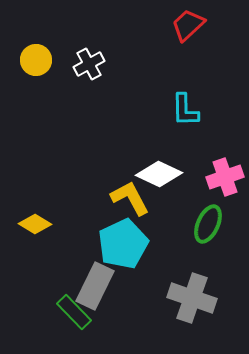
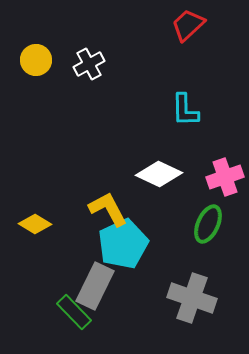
yellow L-shape: moved 22 px left, 11 px down
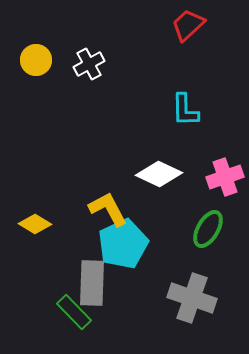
green ellipse: moved 5 px down; rotated 6 degrees clockwise
gray rectangle: moved 3 px left, 3 px up; rotated 24 degrees counterclockwise
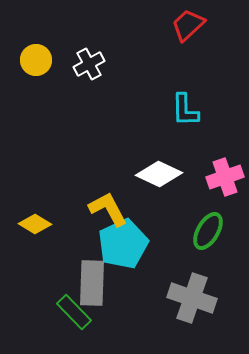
green ellipse: moved 2 px down
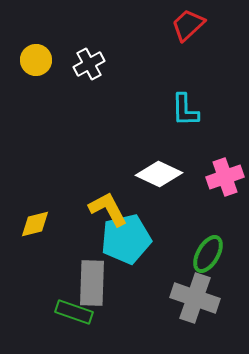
yellow diamond: rotated 44 degrees counterclockwise
green ellipse: moved 23 px down
cyan pentagon: moved 3 px right, 5 px up; rotated 12 degrees clockwise
gray cross: moved 3 px right
green rectangle: rotated 27 degrees counterclockwise
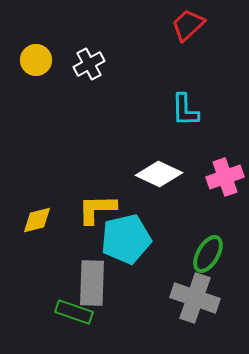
yellow L-shape: moved 11 px left; rotated 63 degrees counterclockwise
yellow diamond: moved 2 px right, 4 px up
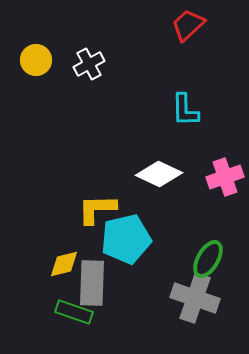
yellow diamond: moved 27 px right, 44 px down
green ellipse: moved 5 px down
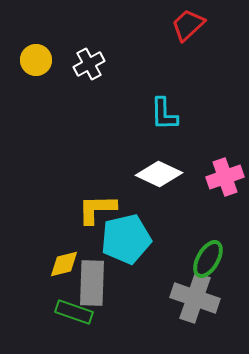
cyan L-shape: moved 21 px left, 4 px down
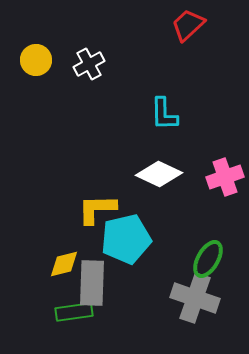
green rectangle: rotated 27 degrees counterclockwise
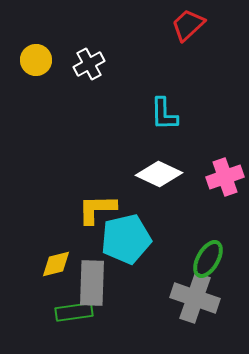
yellow diamond: moved 8 px left
